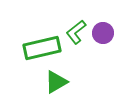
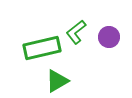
purple circle: moved 6 px right, 4 px down
green triangle: moved 1 px right, 1 px up
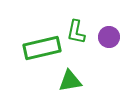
green L-shape: rotated 40 degrees counterclockwise
green triangle: moved 13 px right; rotated 20 degrees clockwise
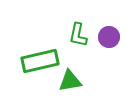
green L-shape: moved 2 px right, 3 px down
green rectangle: moved 2 px left, 13 px down
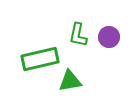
green rectangle: moved 2 px up
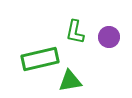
green L-shape: moved 3 px left, 3 px up
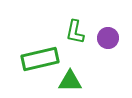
purple circle: moved 1 px left, 1 px down
green triangle: rotated 10 degrees clockwise
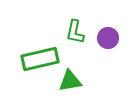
green triangle: rotated 10 degrees counterclockwise
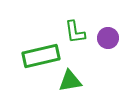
green L-shape: rotated 20 degrees counterclockwise
green rectangle: moved 1 px right, 3 px up
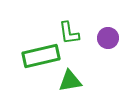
green L-shape: moved 6 px left, 1 px down
